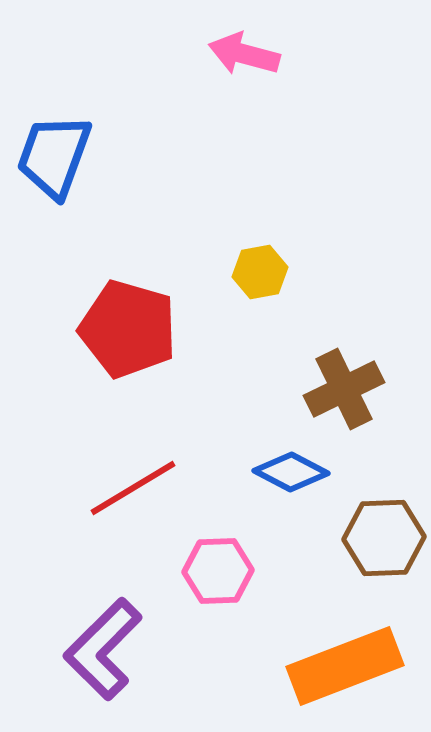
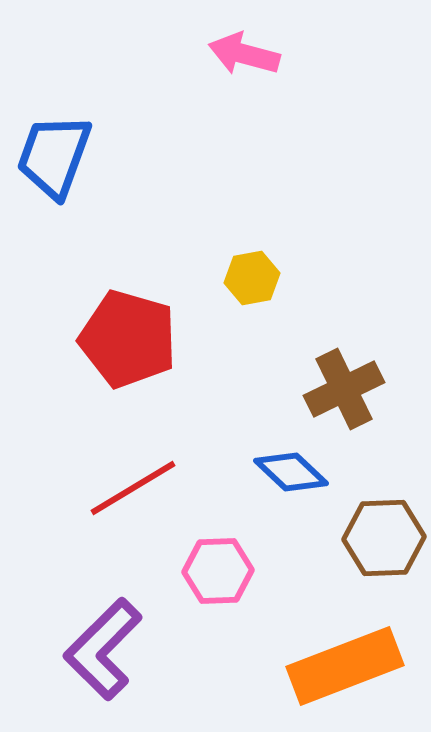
yellow hexagon: moved 8 px left, 6 px down
red pentagon: moved 10 px down
blue diamond: rotated 16 degrees clockwise
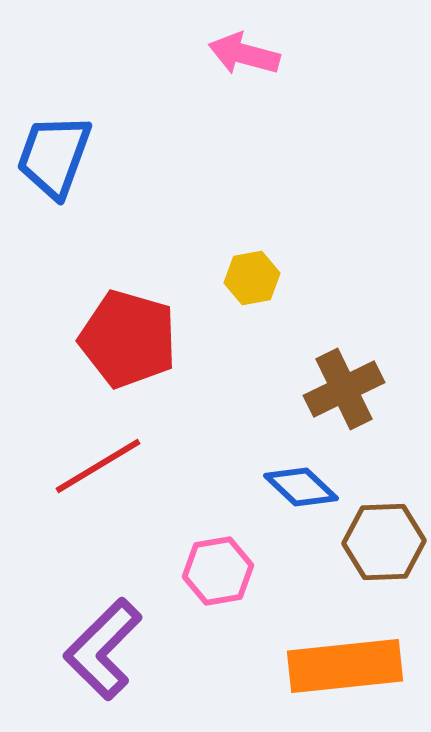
blue diamond: moved 10 px right, 15 px down
red line: moved 35 px left, 22 px up
brown hexagon: moved 4 px down
pink hexagon: rotated 8 degrees counterclockwise
orange rectangle: rotated 15 degrees clockwise
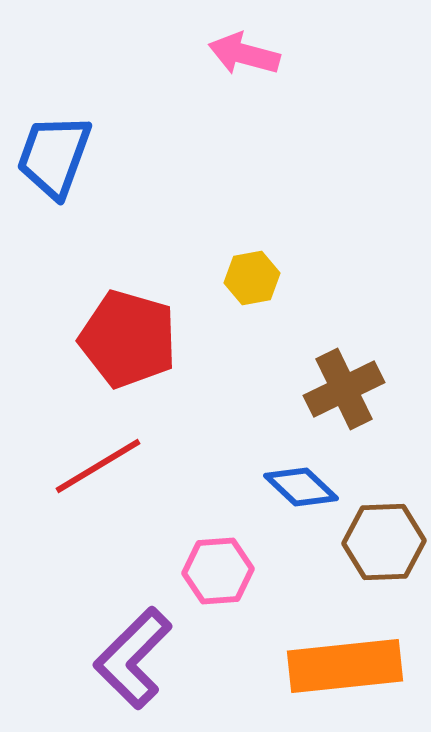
pink hexagon: rotated 6 degrees clockwise
purple L-shape: moved 30 px right, 9 px down
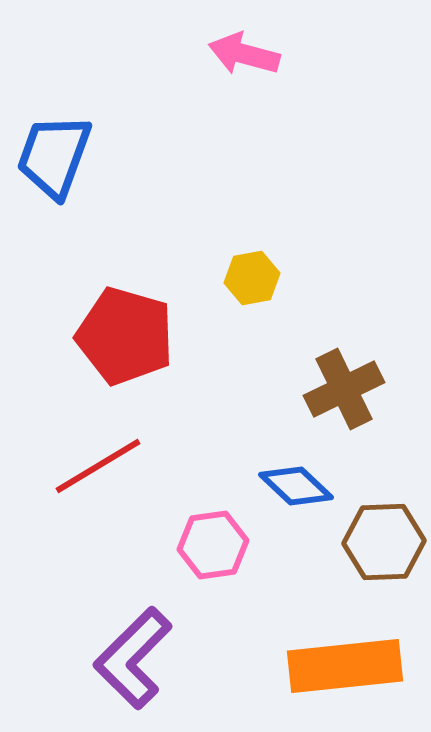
red pentagon: moved 3 px left, 3 px up
blue diamond: moved 5 px left, 1 px up
pink hexagon: moved 5 px left, 26 px up; rotated 4 degrees counterclockwise
